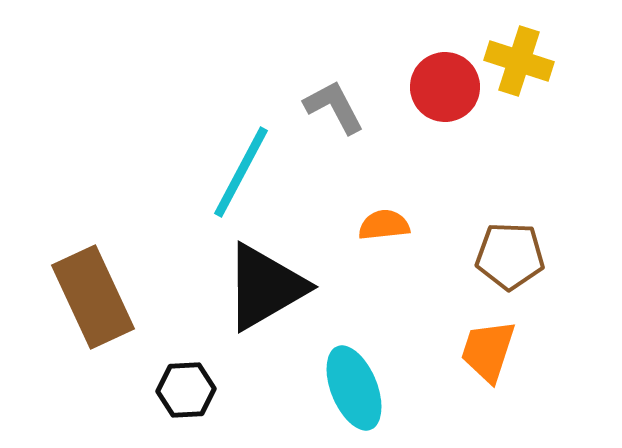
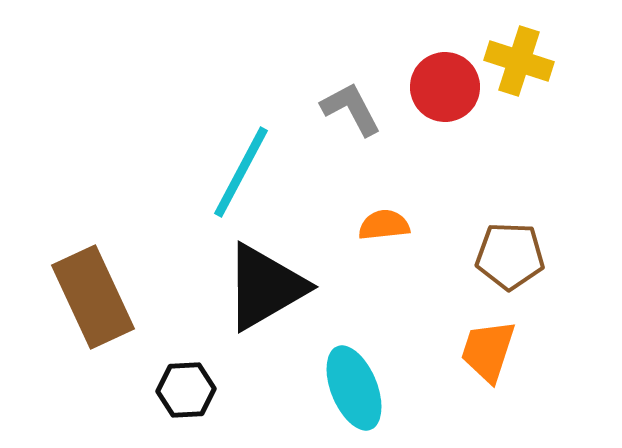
gray L-shape: moved 17 px right, 2 px down
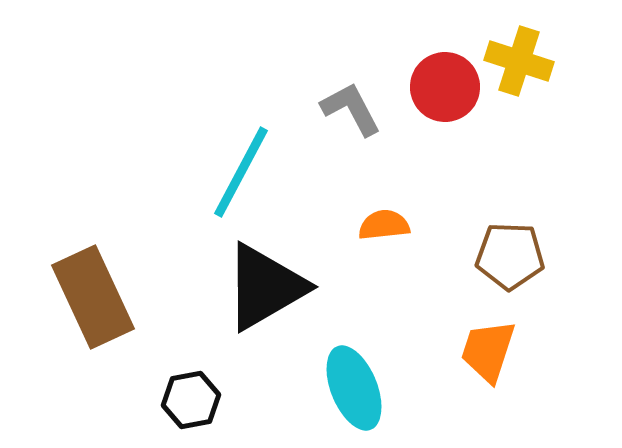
black hexagon: moved 5 px right, 10 px down; rotated 8 degrees counterclockwise
